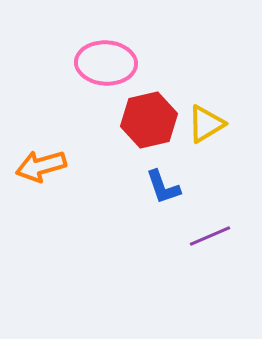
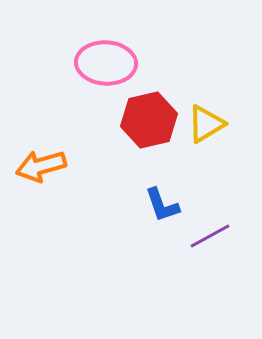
blue L-shape: moved 1 px left, 18 px down
purple line: rotated 6 degrees counterclockwise
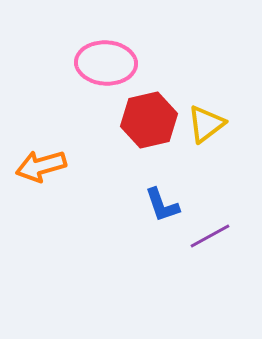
yellow triangle: rotated 6 degrees counterclockwise
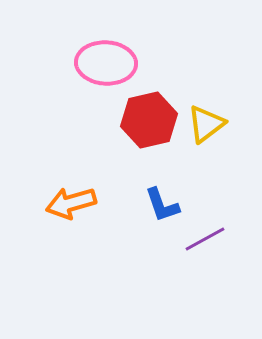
orange arrow: moved 30 px right, 37 px down
purple line: moved 5 px left, 3 px down
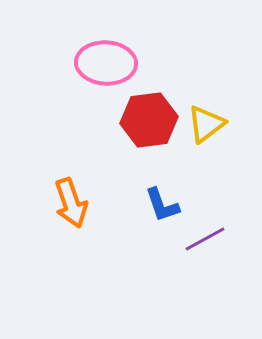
red hexagon: rotated 6 degrees clockwise
orange arrow: rotated 93 degrees counterclockwise
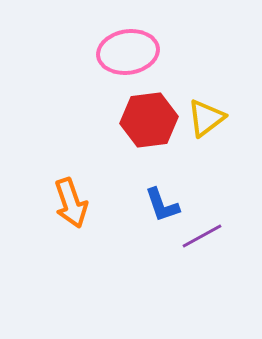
pink ellipse: moved 22 px right, 11 px up; rotated 12 degrees counterclockwise
yellow triangle: moved 6 px up
purple line: moved 3 px left, 3 px up
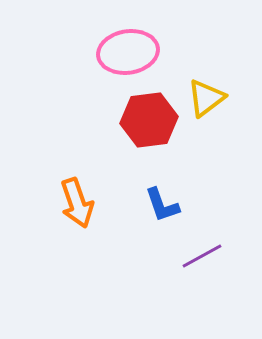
yellow triangle: moved 20 px up
orange arrow: moved 6 px right
purple line: moved 20 px down
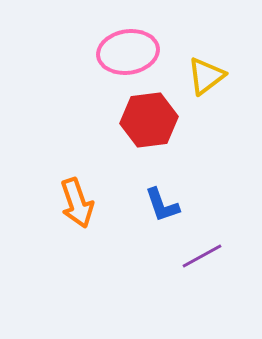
yellow triangle: moved 22 px up
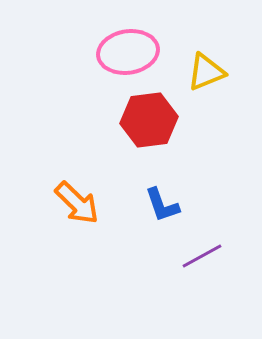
yellow triangle: moved 4 px up; rotated 15 degrees clockwise
orange arrow: rotated 27 degrees counterclockwise
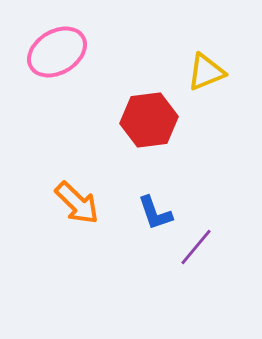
pink ellipse: moved 71 px left; rotated 22 degrees counterclockwise
blue L-shape: moved 7 px left, 8 px down
purple line: moved 6 px left, 9 px up; rotated 21 degrees counterclockwise
